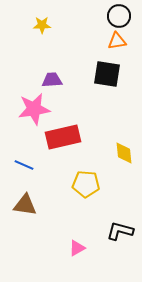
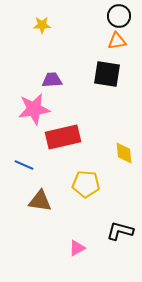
brown triangle: moved 15 px right, 4 px up
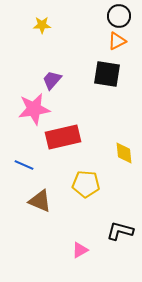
orange triangle: rotated 18 degrees counterclockwise
purple trapezoid: rotated 45 degrees counterclockwise
brown triangle: rotated 15 degrees clockwise
pink triangle: moved 3 px right, 2 px down
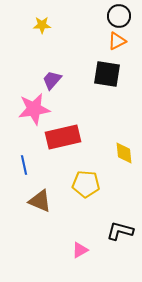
blue line: rotated 54 degrees clockwise
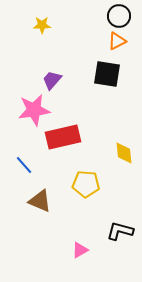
pink star: moved 1 px down
blue line: rotated 30 degrees counterclockwise
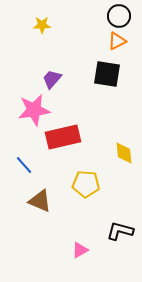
purple trapezoid: moved 1 px up
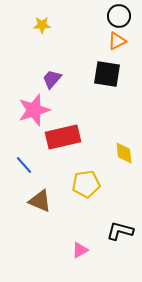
pink star: rotated 8 degrees counterclockwise
yellow pentagon: rotated 12 degrees counterclockwise
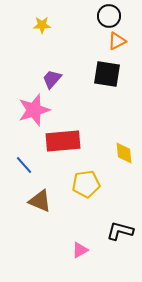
black circle: moved 10 px left
red rectangle: moved 4 px down; rotated 8 degrees clockwise
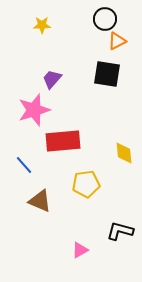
black circle: moved 4 px left, 3 px down
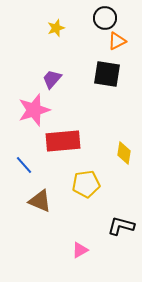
black circle: moved 1 px up
yellow star: moved 14 px right, 3 px down; rotated 18 degrees counterclockwise
yellow diamond: rotated 15 degrees clockwise
black L-shape: moved 1 px right, 5 px up
